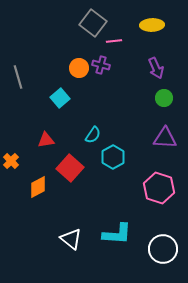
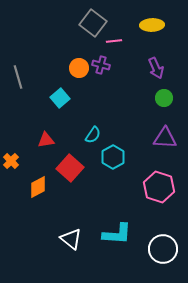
pink hexagon: moved 1 px up
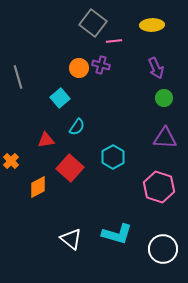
cyan semicircle: moved 16 px left, 8 px up
cyan L-shape: rotated 12 degrees clockwise
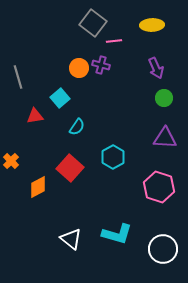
red triangle: moved 11 px left, 24 px up
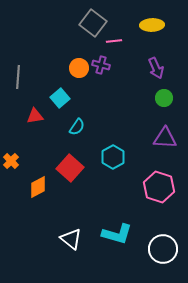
gray line: rotated 20 degrees clockwise
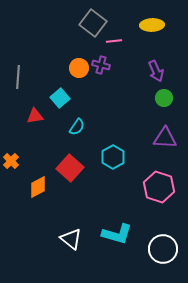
purple arrow: moved 3 px down
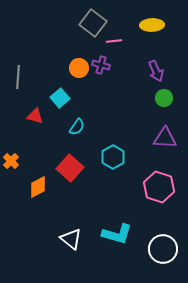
red triangle: rotated 24 degrees clockwise
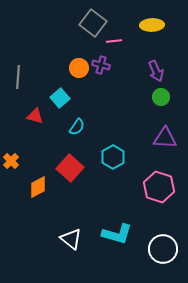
green circle: moved 3 px left, 1 px up
